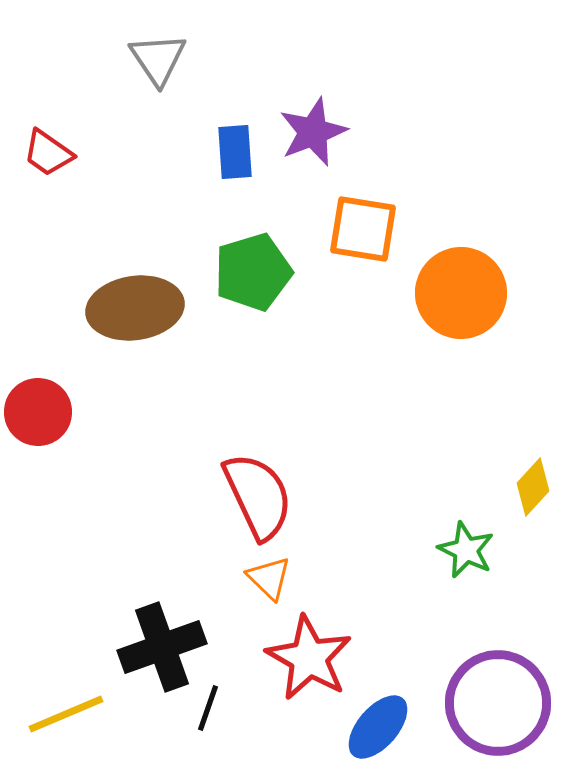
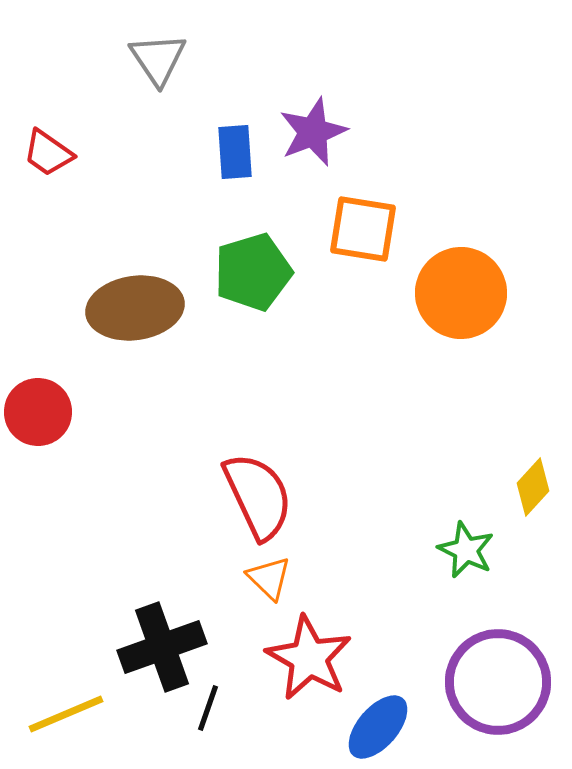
purple circle: moved 21 px up
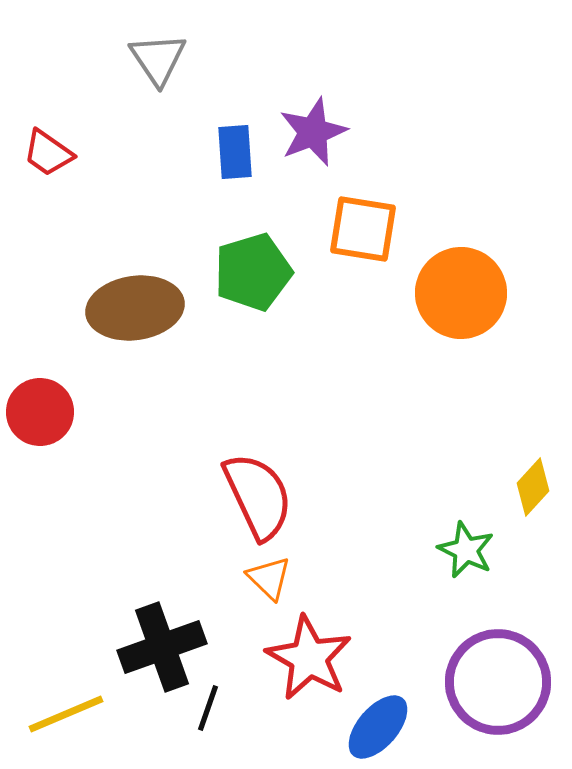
red circle: moved 2 px right
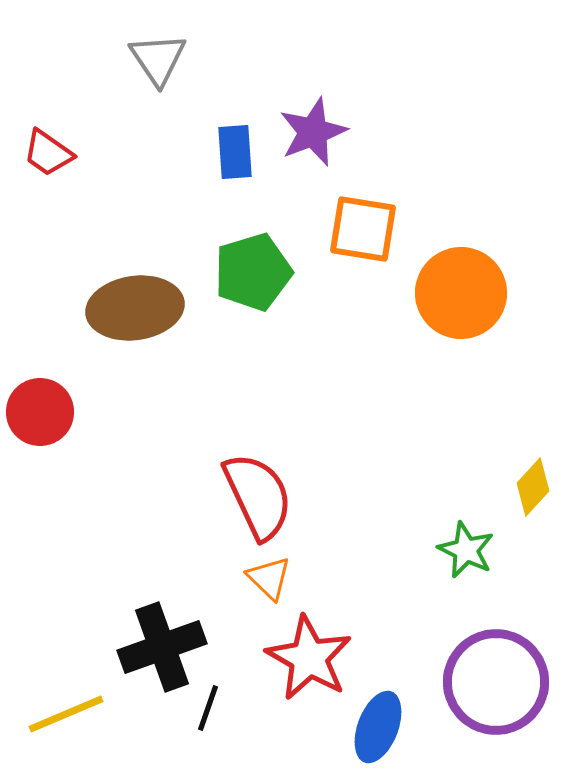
purple circle: moved 2 px left
blue ellipse: rotated 20 degrees counterclockwise
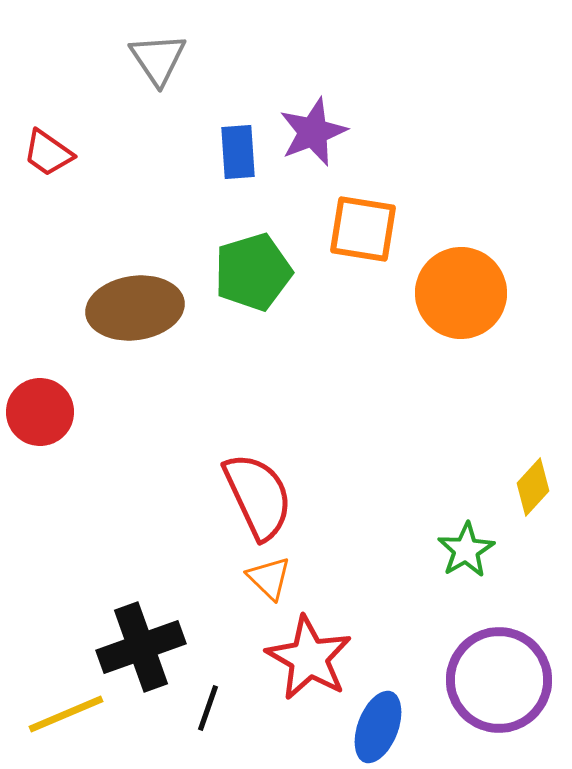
blue rectangle: moved 3 px right
green star: rotated 16 degrees clockwise
black cross: moved 21 px left
purple circle: moved 3 px right, 2 px up
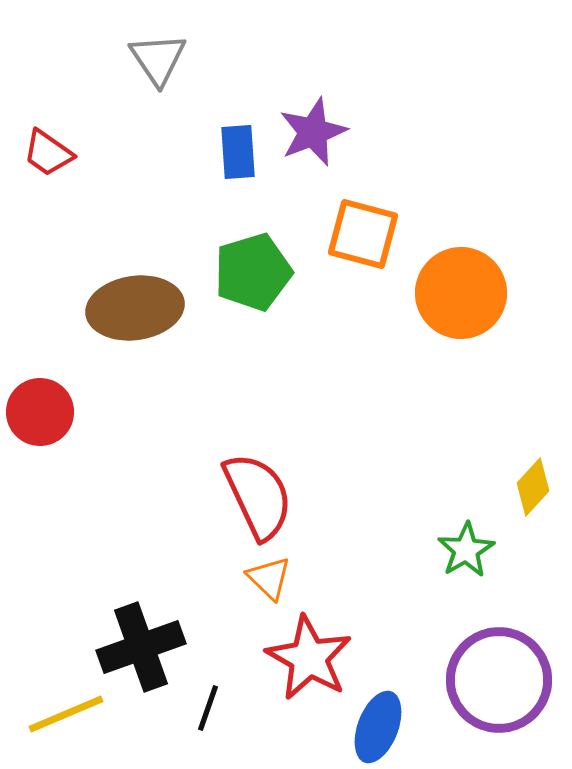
orange square: moved 5 px down; rotated 6 degrees clockwise
